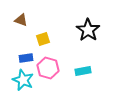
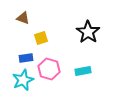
brown triangle: moved 2 px right, 2 px up
black star: moved 2 px down
yellow square: moved 2 px left, 1 px up
pink hexagon: moved 1 px right, 1 px down
cyan star: rotated 25 degrees clockwise
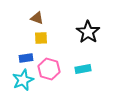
brown triangle: moved 14 px right
yellow square: rotated 16 degrees clockwise
cyan rectangle: moved 2 px up
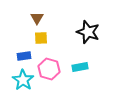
brown triangle: rotated 40 degrees clockwise
black star: rotated 15 degrees counterclockwise
blue rectangle: moved 2 px left, 2 px up
cyan rectangle: moved 3 px left, 2 px up
cyan star: rotated 15 degrees counterclockwise
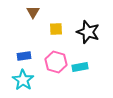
brown triangle: moved 4 px left, 6 px up
yellow square: moved 15 px right, 9 px up
pink hexagon: moved 7 px right, 7 px up
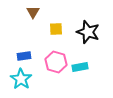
cyan star: moved 2 px left, 1 px up
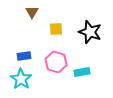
brown triangle: moved 1 px left
black star: moved 2 px right
cyan rectangle: moved 2 px right, 5 px down
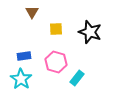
cyan rectangle: moved 5 px left, 6 px down; rotated 42 degrees counterclockwise
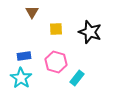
cyan star: moved 1 px up
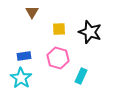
yellow square: moved 3 px right
pink hexagon: moved 2 px right, 4 px up
cyan rectangle: moved 4 px right, 2 px up; rotated 14 degrees counterclockwise
